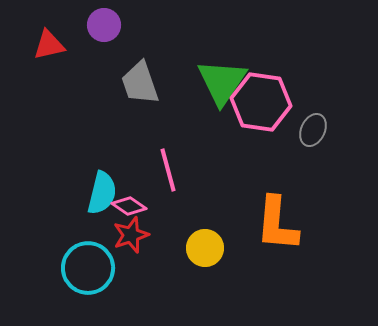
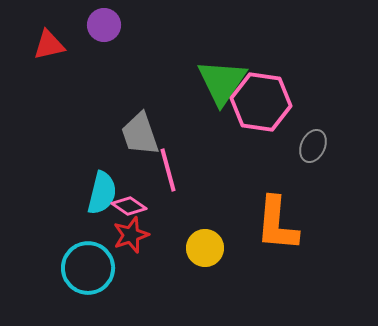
gray trapezoid: moved 51 px down
gray ellipse: moved 16 px down
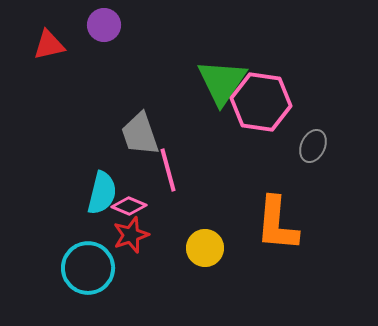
pink diamond: rotated 12 degrees counterclockwise
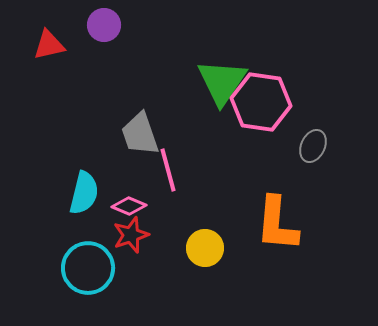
cyan semicircle: moved 18 px left
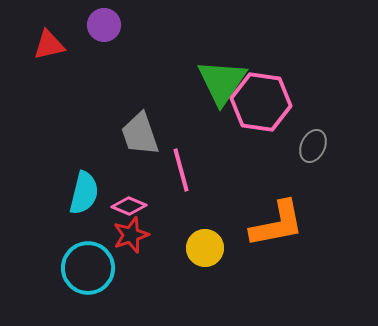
pink line: moved 13 px right
orange L-shape: rotated 106 degrees counterclockwise
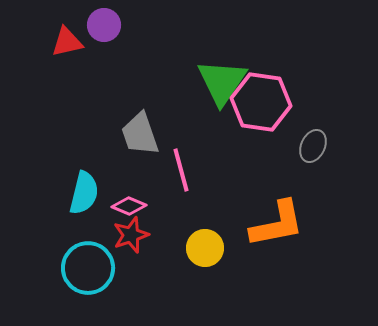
red triangle: moved 18 px right, 3 px up
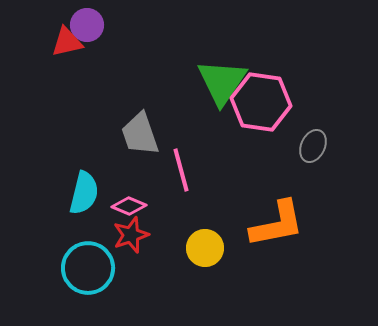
purple circle: moved 17 px left
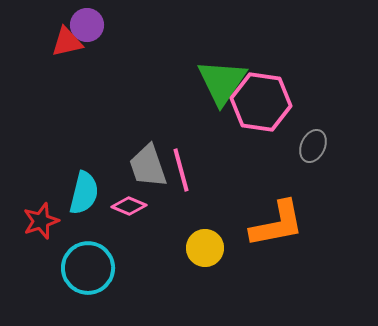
gray trapezoid: moved 8 px right, 32 px down
red star: moved 90 px left, 14 px up
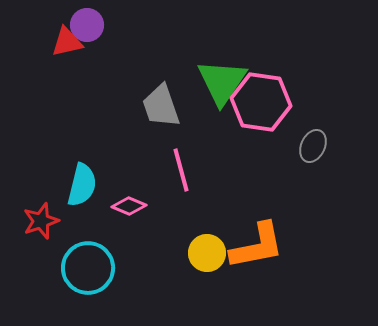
gray trapezoid: moved 13 px right, 60 px up
cyan semicircle: moved 2 px left, 8 px up
orange L-shape: moved 20 px left, 22 px down
yellow circle: moved 2 px right, 5 px down
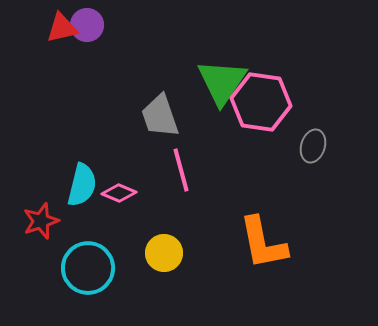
red triangle: moved 5 px left, 14 px up
gray trapezoid: moved 1 px left, 10 px down
gray ellipse: rotated 8 degrees counterclockwise
pink diamond: moved 10 px left, 13 px up
orange L-shape: moved 6 px right, 3 px up; rotated 90 degrees clockwise
yellow circle: moved 43 px left
